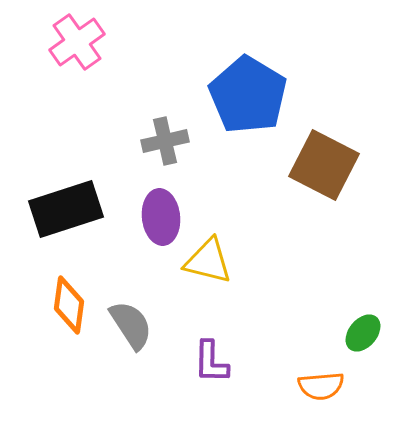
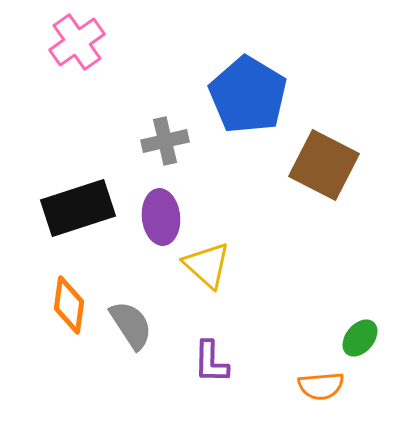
black rectangle: moved 12 px right, 1 px up
yellow triangle: moved 1 px left, 4 px down; rotated 28 degrees clockwise
green ellipse: moved 3 px left, 5 px down
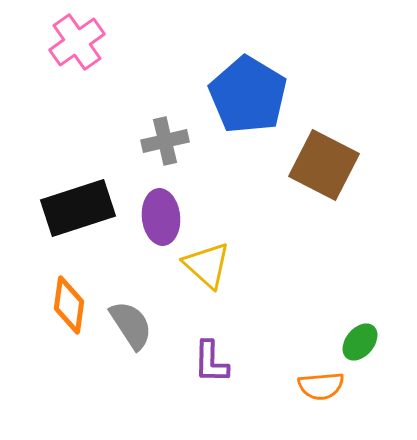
green ellipse: moved 4 px down
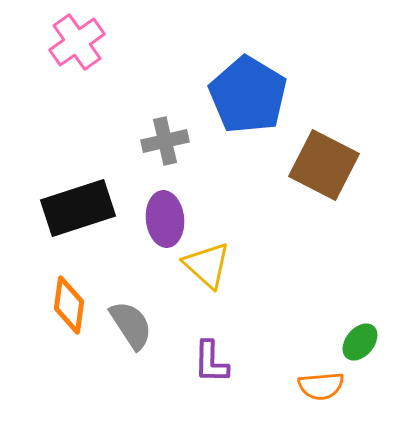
purple ellipse: moved 4 px right, 2 px down
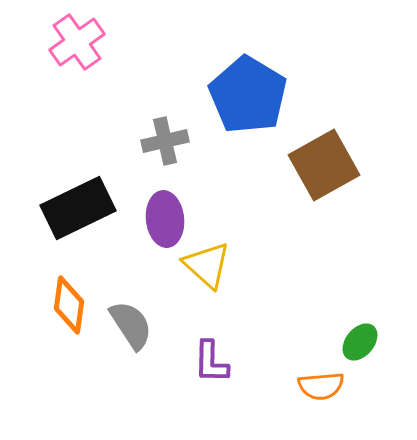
brown square: rotated 34 degrees clockwise
black rectangle: rotated 8 degrees counterclockwise
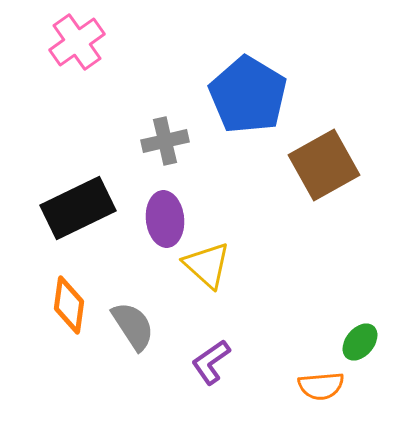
gray semicircle: moved 2 px right, 1 px down
purple L-shape: rotated 54 degrees clockwise
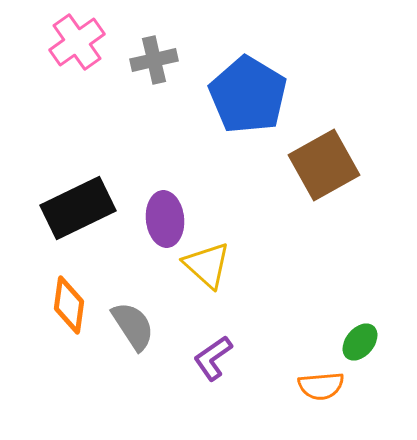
gray cross: moved 11 px left, 81 px up
purple L-shape: moved 2 px right, 4 px up
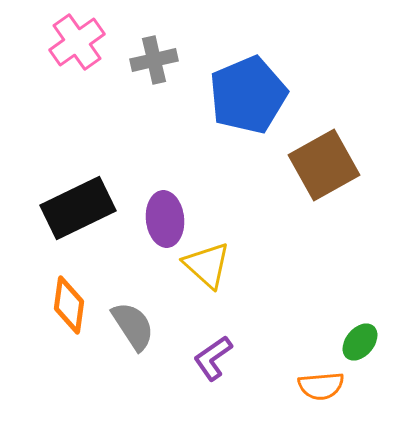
blue pentagon: rotated 18 degrees clockwise
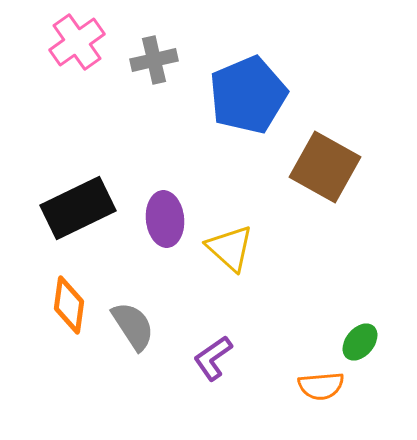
brown square: moved 1 px right, 2 px down; rotated 32 degrees counterclockwise
yellow triangle: moved 23 px right, 17 px up
